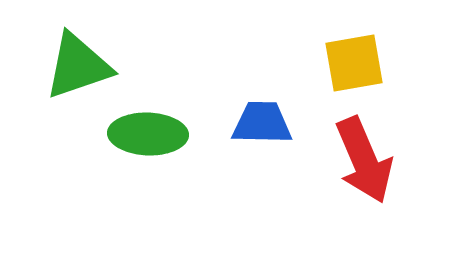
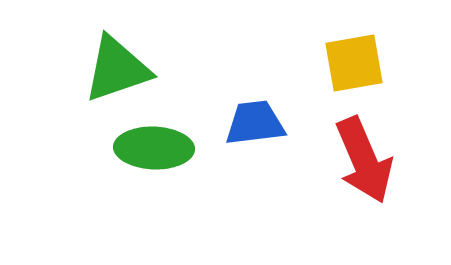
green triangle: moved 39 px right, 3 px down
blue trapezoid: moved 7 px left; rotated 8 degrees counterclockwise
green ellipse: moved 6 px right, 14 px down
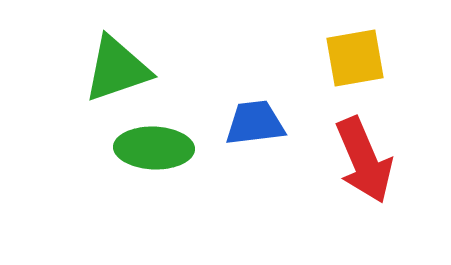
yellow square: moved 1 px right, 5 px up
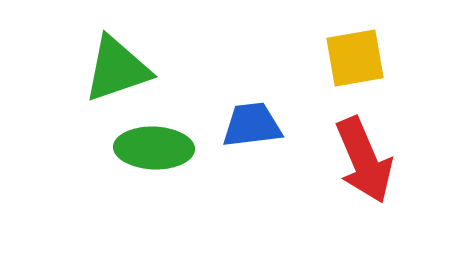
blue trapezoid: moved 3 px left, 2 px down
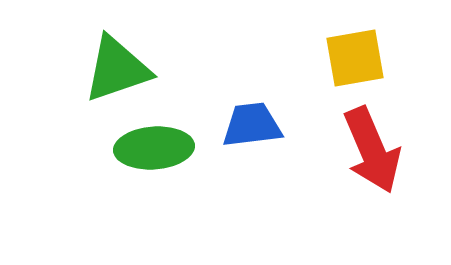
green ellipse: rotated 6 degrees counterclockwise
red arrow: moved 8 px right, 10 px up
